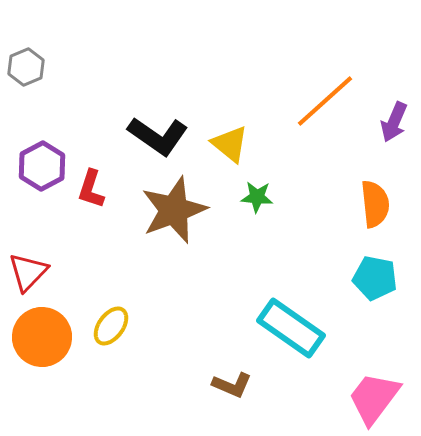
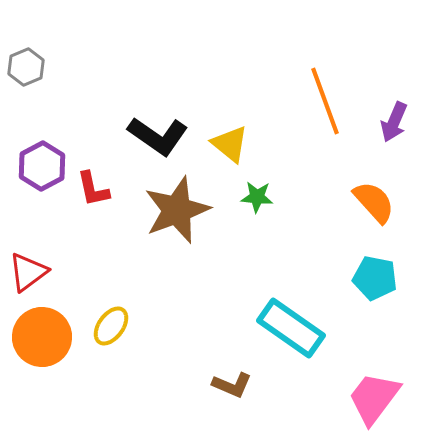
orange line: rotated 68 degrees counterclockwise
red L-shape: moved 2 px right; rotated 30 degrees counterclockwise
orange semicircle: moved 1 px left, 2 px up; rotated 36 degrees counterclockwise
brown star: moved 3 px right
red triangle: rotated 9 degrees clockwise
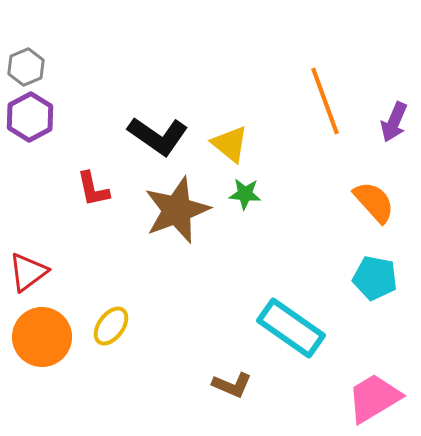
purple hexagon: moved 12 px left, 49 px up
green star: moved 12 px left, 3 px up
pink trapezoid: rotated 22 degrees clockwise
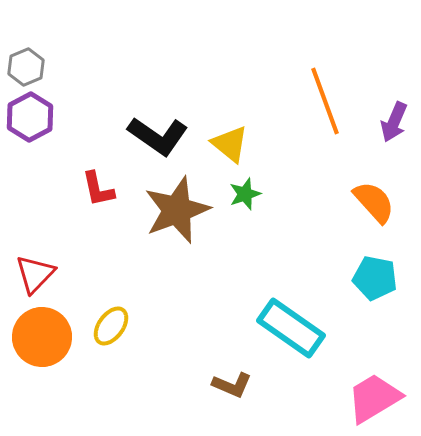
red L-shape: moved 5 px right
green star: rotated 24 degrees counterclockwise
red triangle: moved 7 px right, 2 px down; rotated 9 degrees counterclockwise
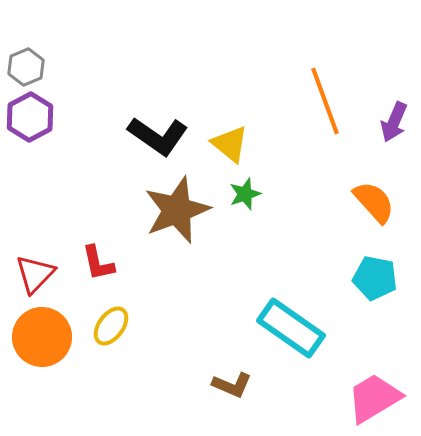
red L-shape: moved 74 px down
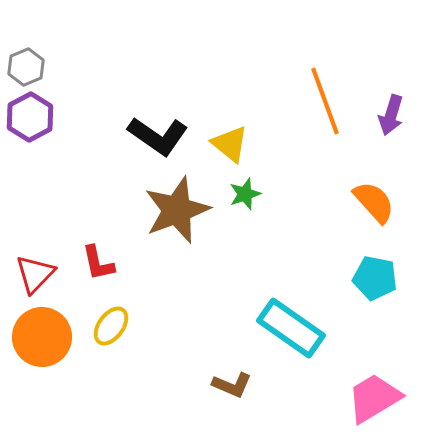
purple arrow: moved 3 px left, 7 px up; rotated 6 degrees counterclockwise
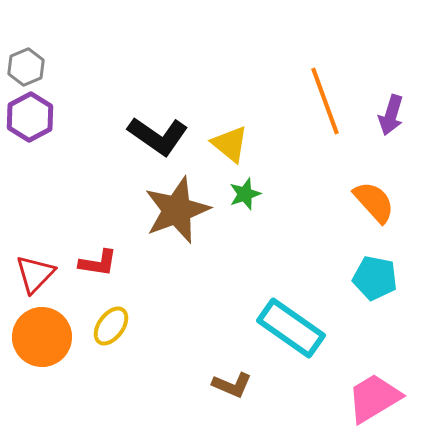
red L-shape: rotated 69 degrees counterclockwise
